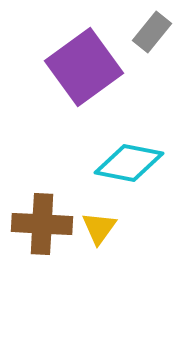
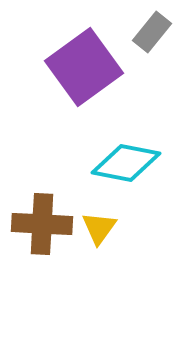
cyan diamond: moved 3 px left
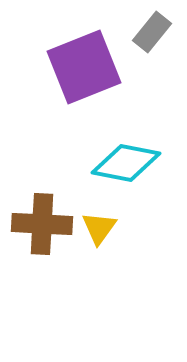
purple square: rotated 14 degrees clockwise
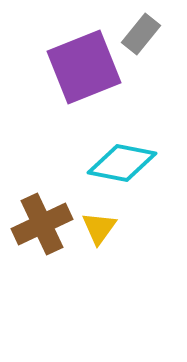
gray rectangle: moved 11 px left, 2 px down
cyan diamond: moved 4 px left
brown cross: rotated 28 degrees counterclockwise
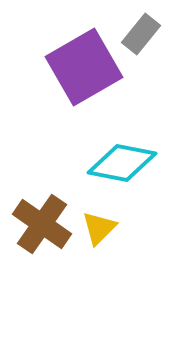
purple square: rotated 8 degrees counterclockwise
brown cross: rotated 30 degrees counterclockwise
yellow triangle: rotated 9 degrees clockwise
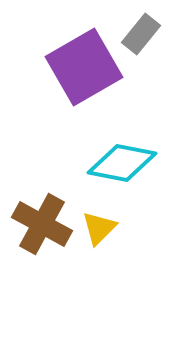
brown cross: rotated 6 degrees counterclockwise
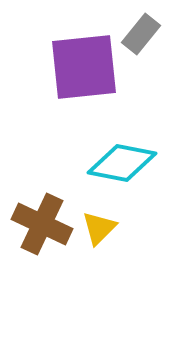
purple square: rotated 24 degrees clockwise
brown cross: rotated 4 degrees counterclockwise
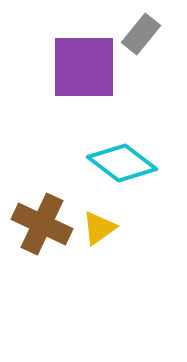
purple square: rotated 6 degrees clockwise
cyan diamond: rotated 26 degrees clockwise
yellow triangle: rotated 9 degrees clockwise
